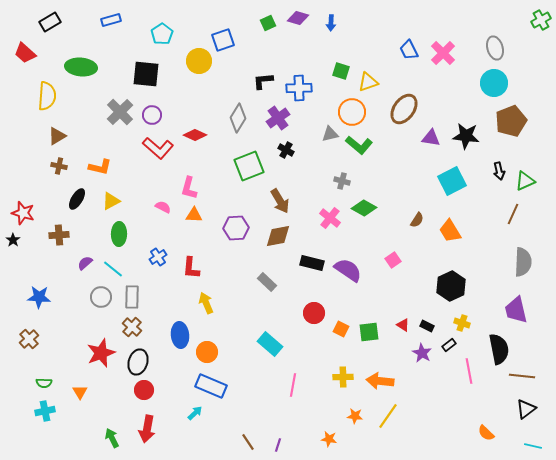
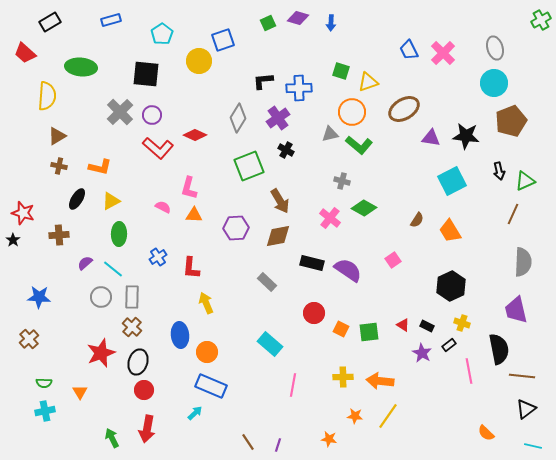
brown ellipse at (404, 109): rotated 24 degrees clockwise
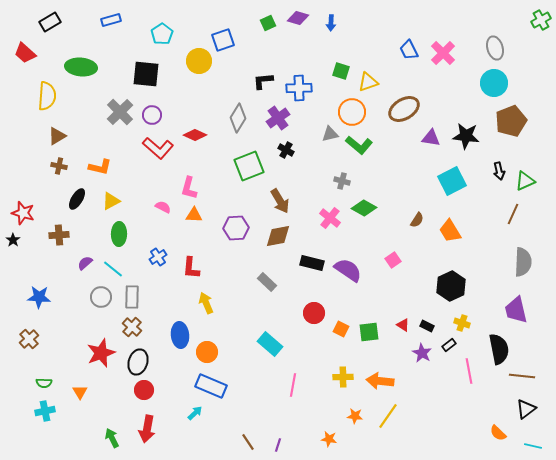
orange semicircle at (486, 433): moved 12 px right
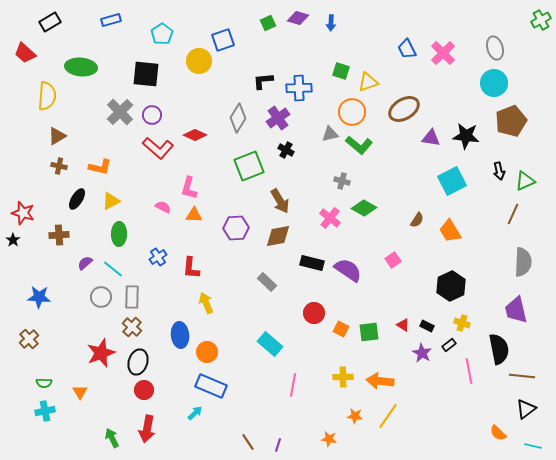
blue trapezoid at (409, 50): moved 2 px left, 1 px up
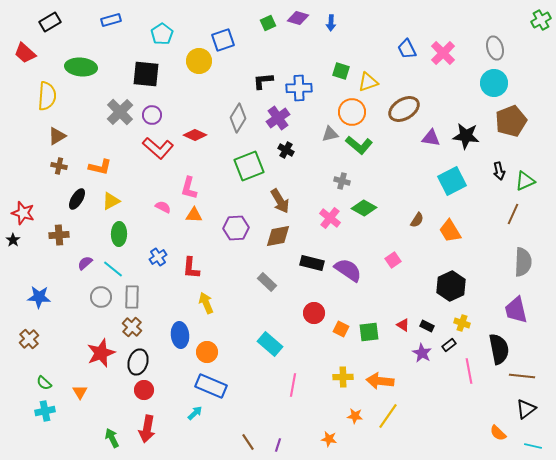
green semicircle at (44, 383): rotated 42 degrees clockwise
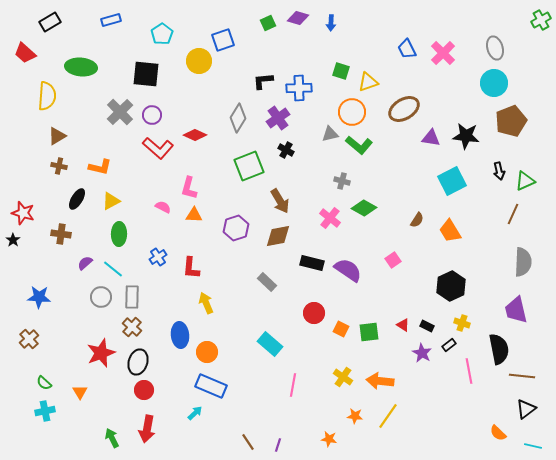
purple hexagon at (236, 228): rotated 15 degrees counterclockwise
brown cross at (59, 235): moved 2 px right, 1 px up; rotated 12 degrees clockwise
yellow cross at (343, 377): rotated 36 degrees clockwise
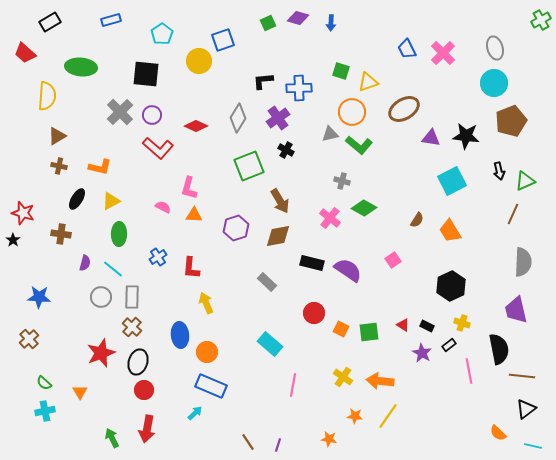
red diamond at (195, 135): moved 1 px right, 9 px up
purple semicircle at (85, 263): rotated 147 degrees clockwise
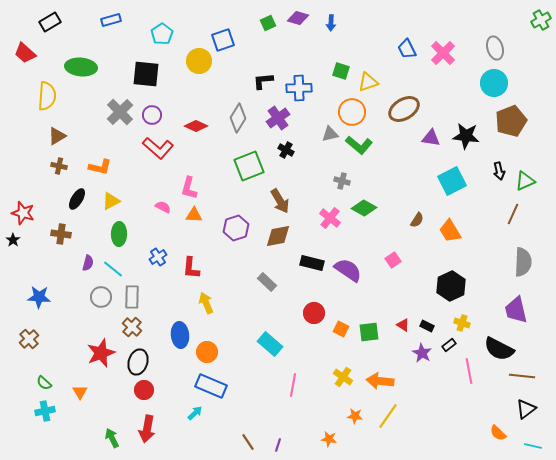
purple semicircle at (85, 263): moved 3 px right
black semicircle at (499, 349): rotated 128 degrees clockwise
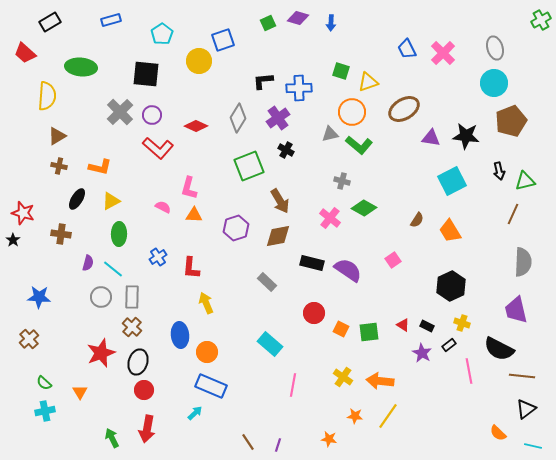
green triangle at (525, 181): rotated 10 degrees clockwise
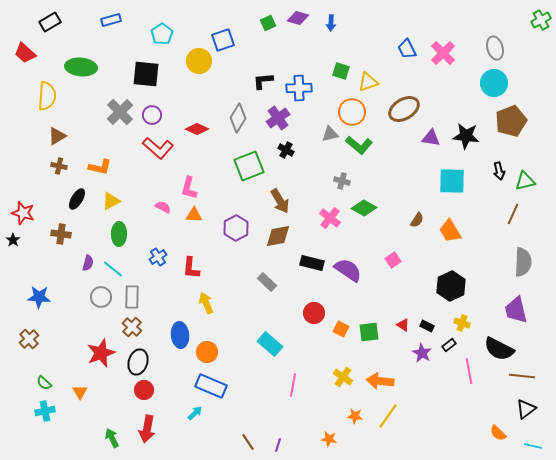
red diamond at (196, 126): moved 1 px right, 3 px down
cyan square at (452, 181): rotated 28 degrees clockwise
purple hexagon at (236, 228): rotated 10 degrees counterclockwise
